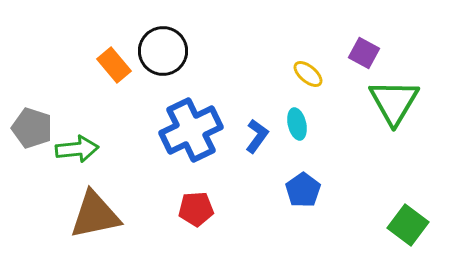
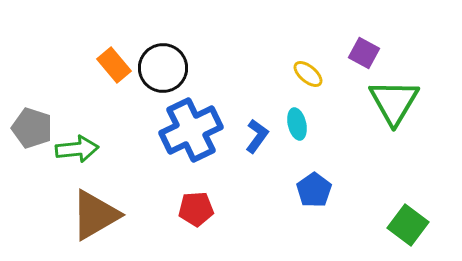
black circle: moved 17 px down
blue pentagon: moved 11 px right
brown triangle: rotated 18 degrees counterclockwise
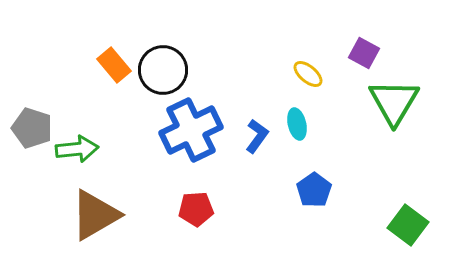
black circle: moved 2 px down
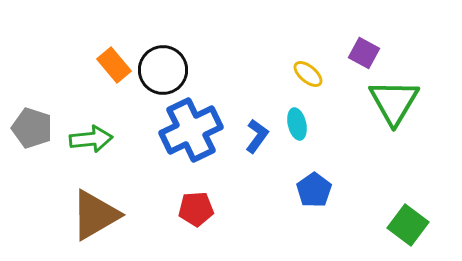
green arrow: moved 14 px right, 10 px up
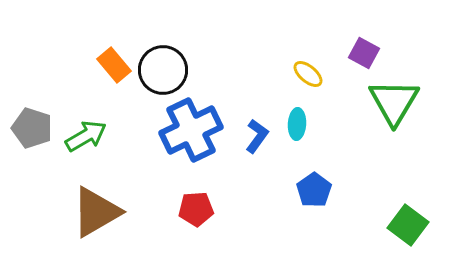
cyan ellipse: rotated 16 degrees clockwise
green arrow: moved 5 px left, 3 px up; rotated 24 degrees counterclockwise
brown triangle: moved 1 px right, 3 px up
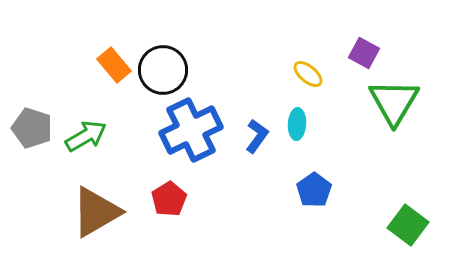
red pentagon: moved 27 px left, 10 px up; rotated 28 degrees counterclockwise
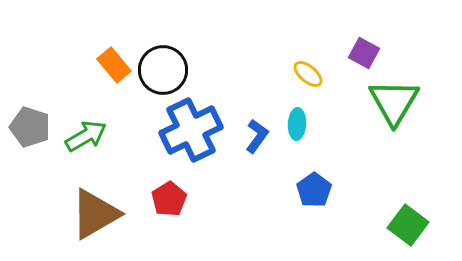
gray pentagon: moved 2 px left, 1 px up
brown triangle: moved 1 px left, 2 px down
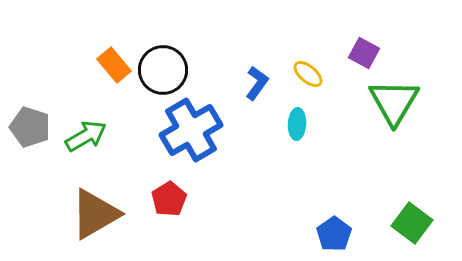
blue cross: rotated 4 degrees counterclockwise
blue L-shape: moved 53 px up
blue pentagon: moved 20 px right, 44 px down
green square: moved 4 px right, 2 px up
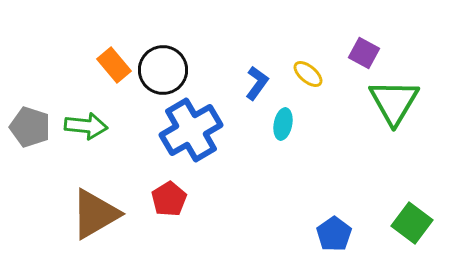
cyan ellipse: moved 14 px left; rotated 8 degrees clockwise
green arrow: moved 10 px up; rotated 36 degrees clockwise
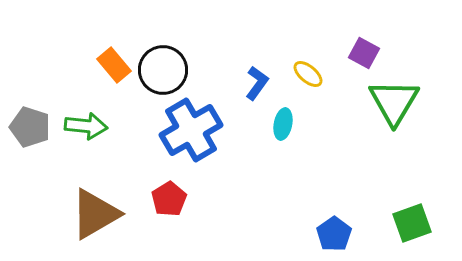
green square: rotated 33 degrees clockwise
